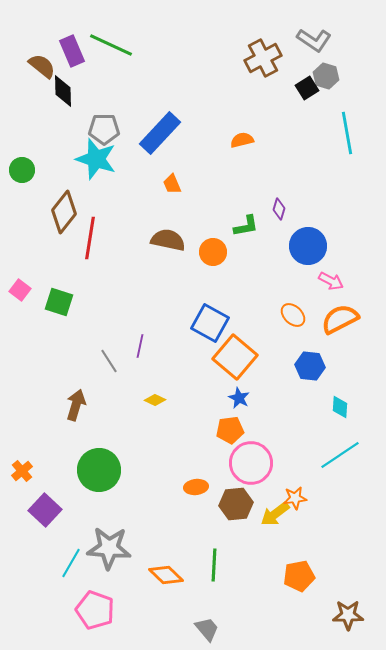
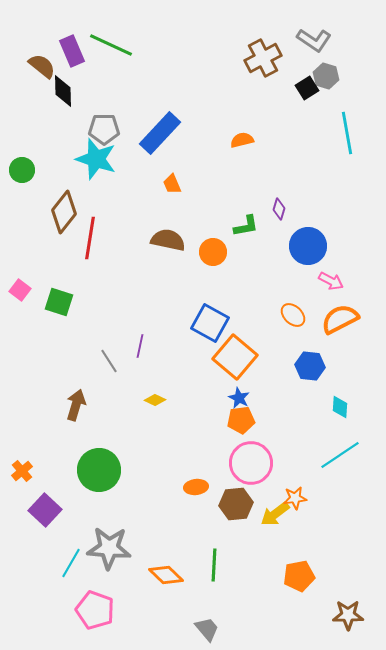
orange pentagon at (230, 430): moved 11 px right, 10 px up
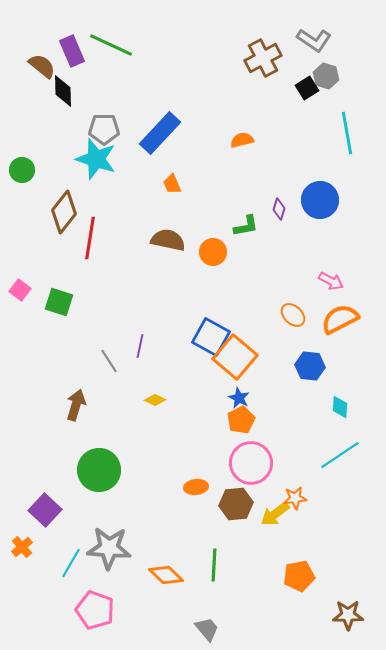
blue circle at (308, 246): moved 12 px right, 46 px up
blue square at (210, 323): moved 1 px right, 14 px down
orange pentagon at (241, 420): rotated 20 degrees counterclockwise
orange cross at (22, 471): moved 76 px down
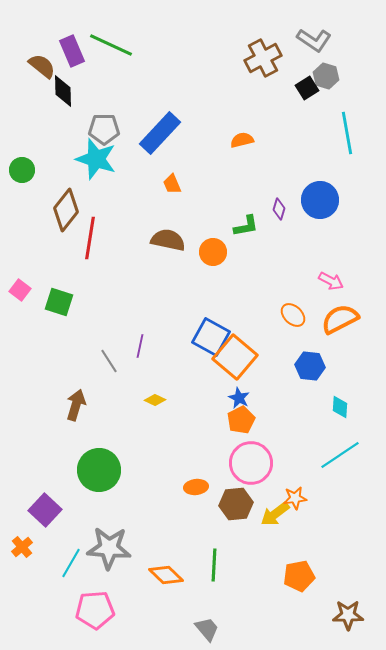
brown diamond at (64, 212): moved 2 px right, 2 px up
pink pentagon at (95, 610): rotated 24 degrees counterclockwise
